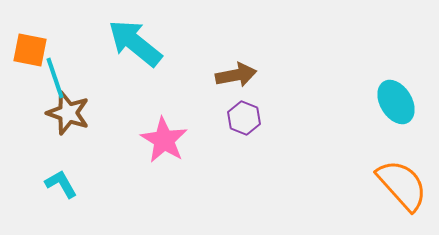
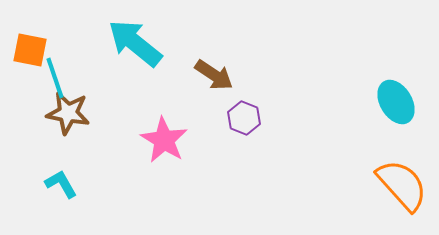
brown arrow: moved 22 px left; rotated 45 degrees clockwise
brown star: rotated 9 degrees counterclockwise
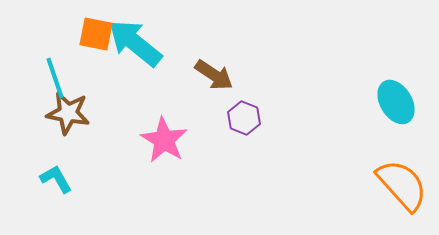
orange square: moved 66 px right, 16 px up
cyan L-shape: moved 5 px left, 5 px up
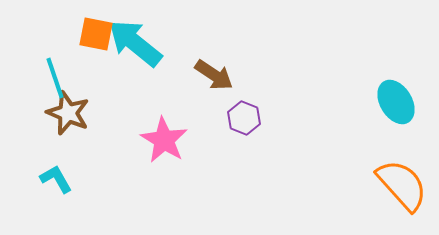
brown star: rotated 12 degrees clockwise
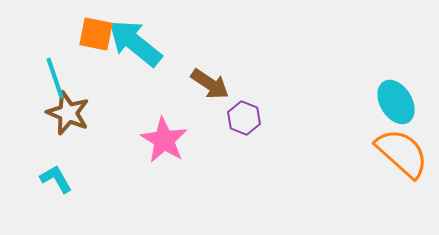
brown arrow: moved 4 px left, 9 px down
orange semicircle: moved 32 px up; rotated 6 degrees counterclockwise
